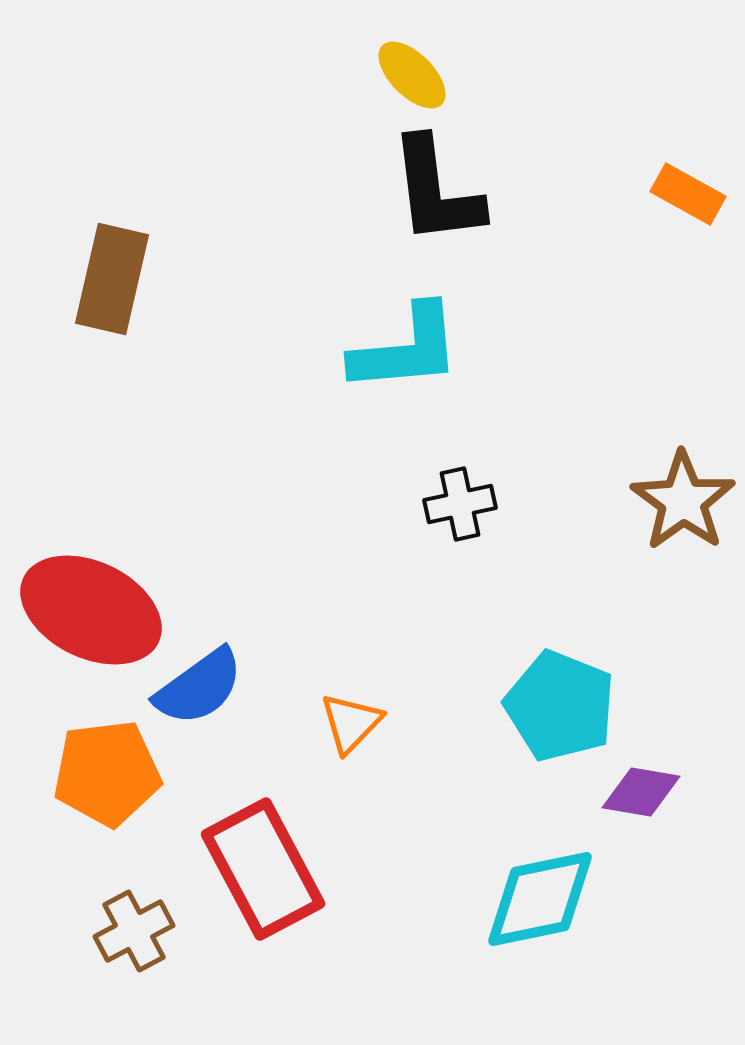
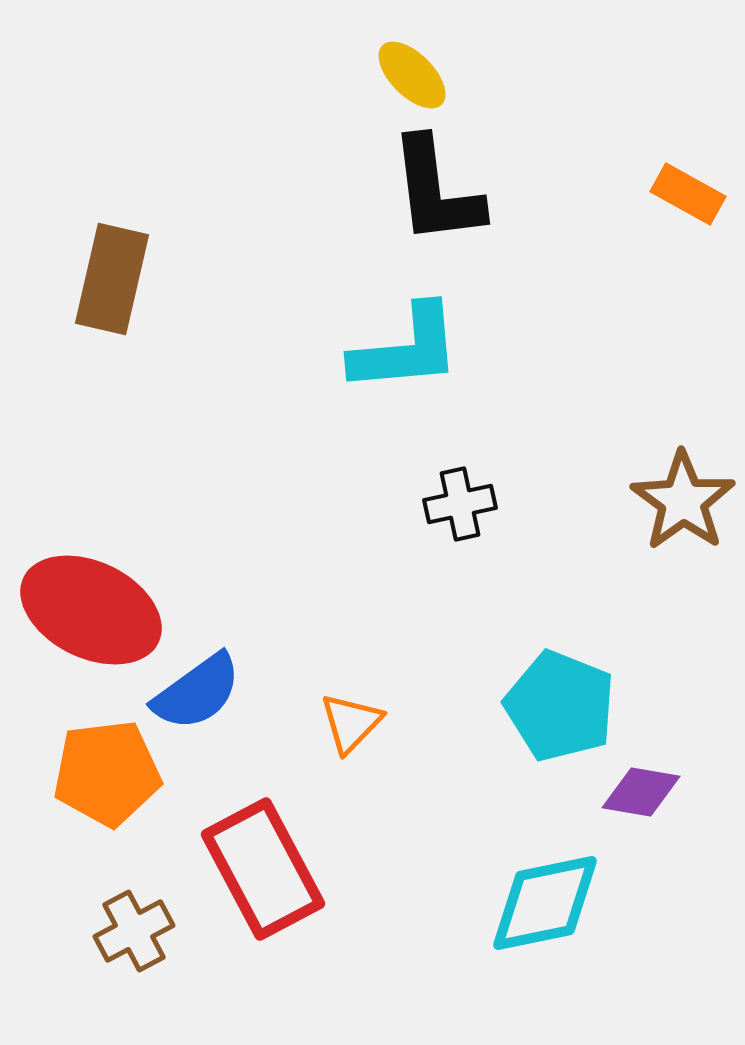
blue semicircle: moved 2 px left, 5 px down
cyan diamond: moved 5 px right, 4 px down
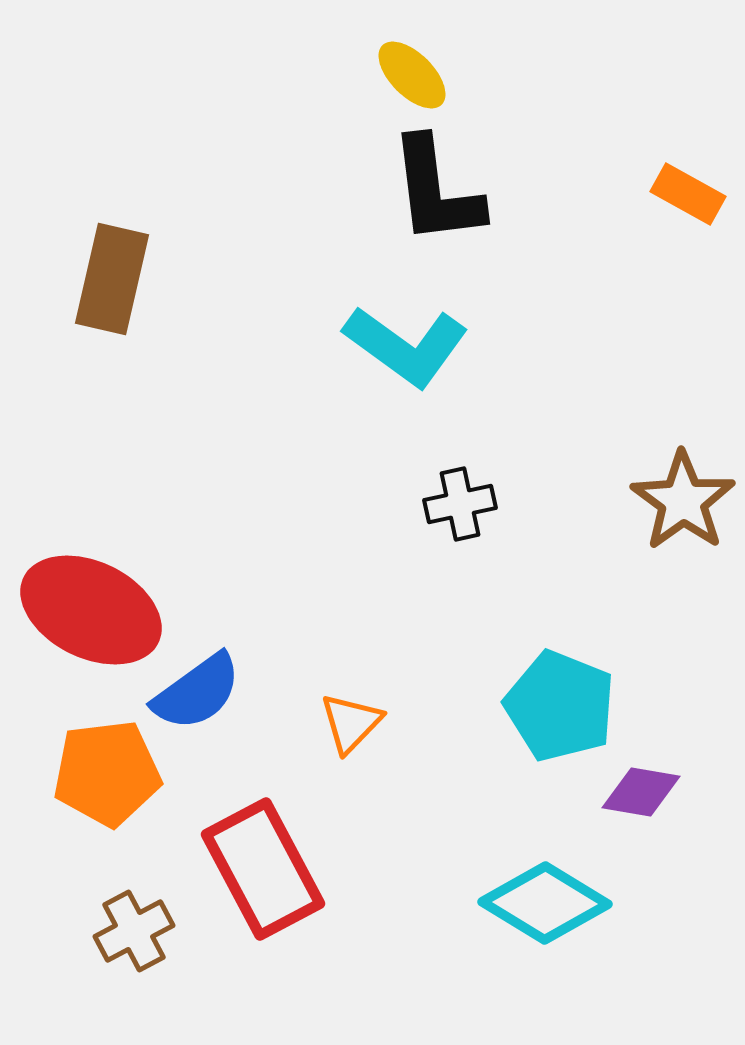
cyan L-shape: moved 3 px up; rotated 41 degrees clockwise
cyan diamond: rotated 43 degrees clockwise
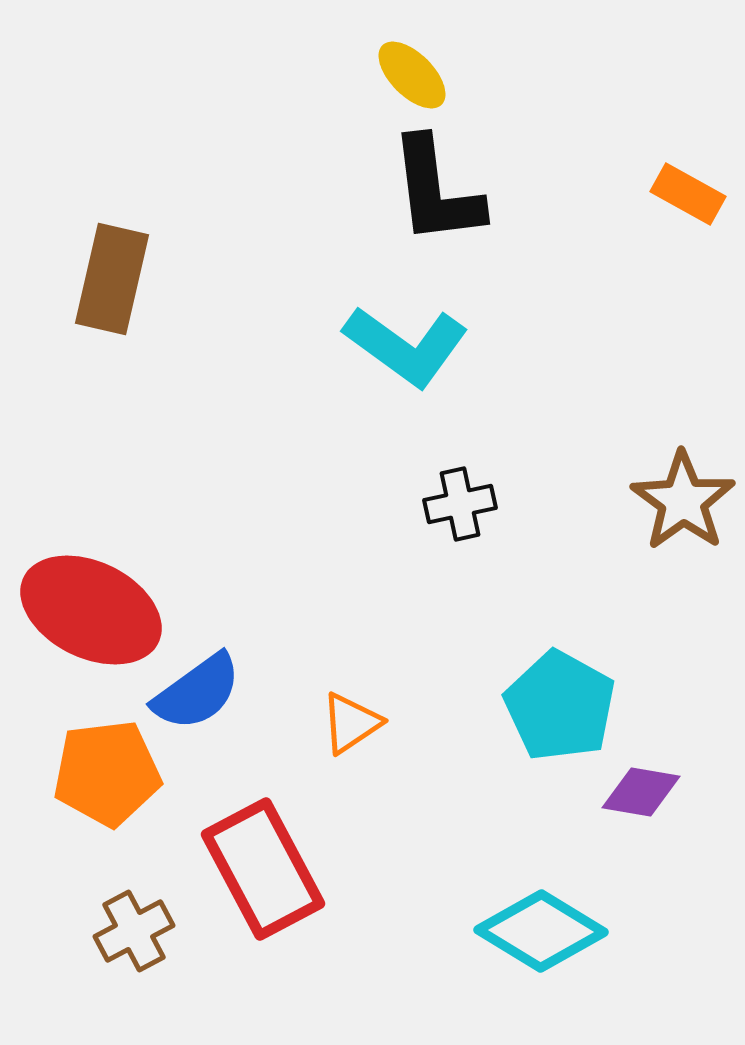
cyan pentagon: rotated 7 degrees clockwise
orange triangle: rotated 12 degrees clockwise
cyan diamond: moved 4 px left, 28 px down
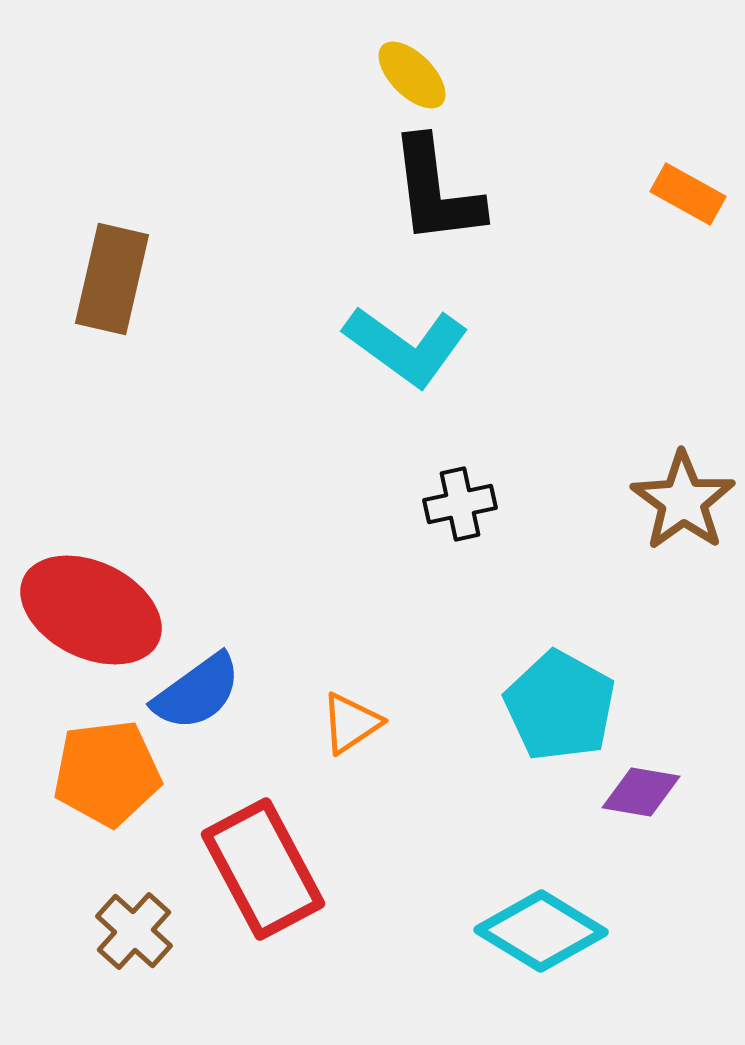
brown cross: rotated 20 degrees counterclockwise
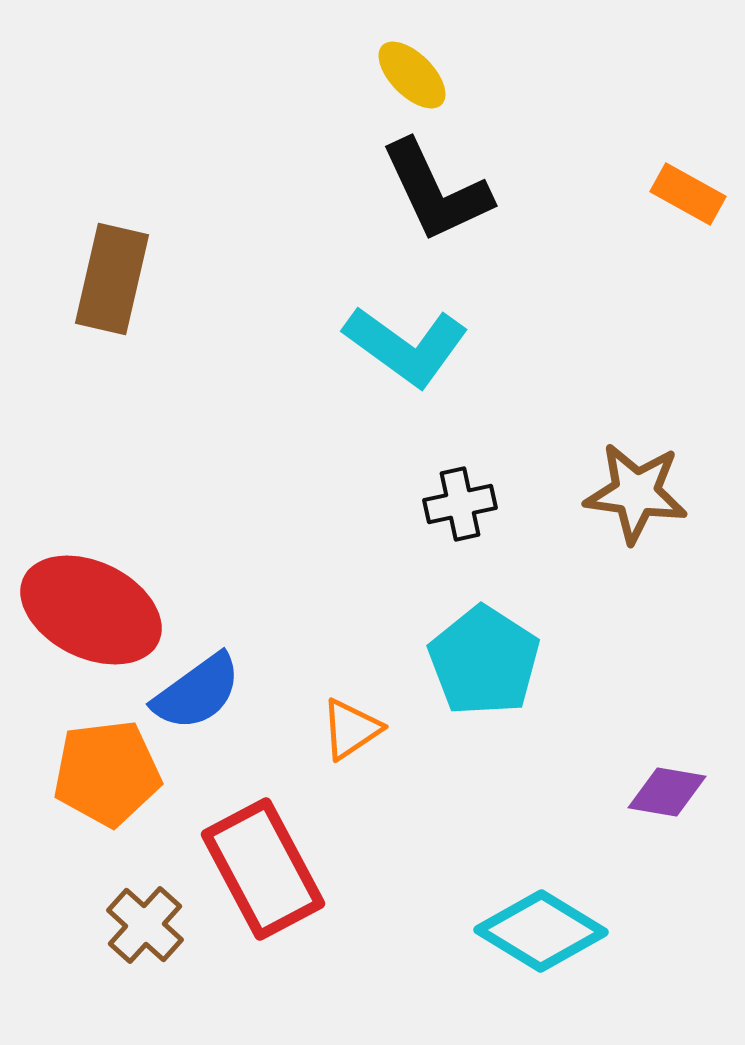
black L-shape: rotated 18 degrees counterclockwise
brown star: moved 47 px left, 8 px up; rotated 28 degrees counterclockwise
cyan pentagon: moved 76 px left, 45 px up; rotated 4 degrees clockwise
orange triangle: moved 6 px down
purple diamond: moved 26 px right
brown cross: moved 11 px right, 6 px up
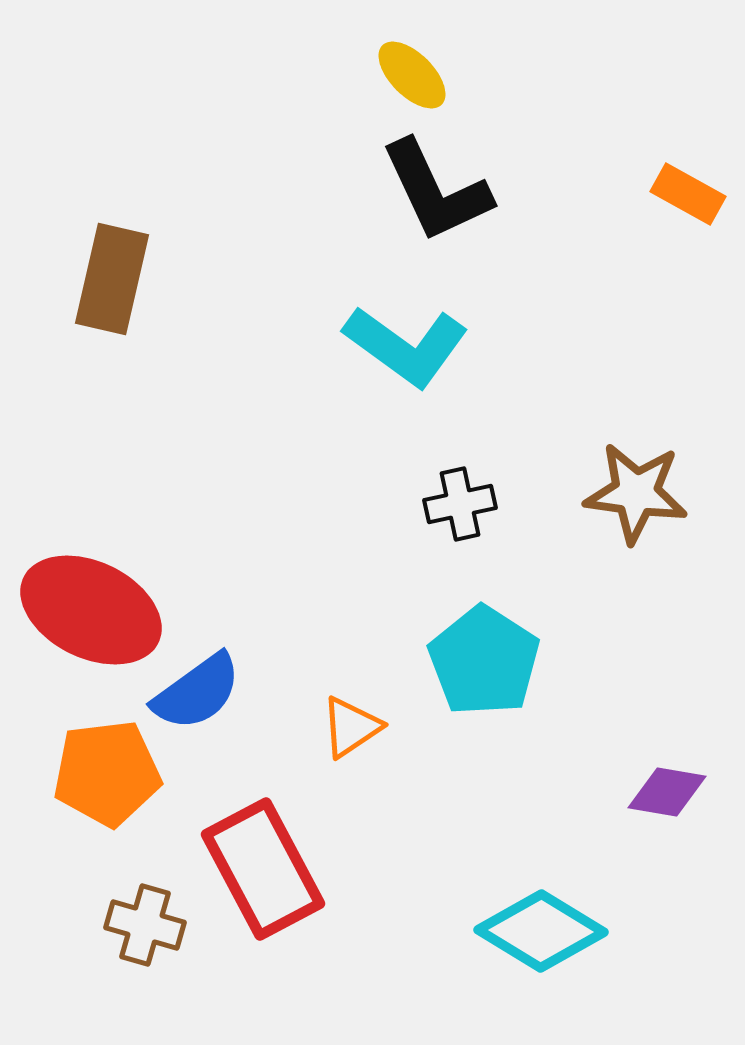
orange triangle: moved 2 px up
brown cross: rotated 26 degrees counterclockwise
